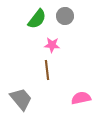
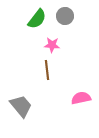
gray trapezoid: moved 7 px down
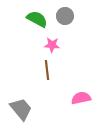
green semicircle: rotated 100 degrees counterclockwise
gray trapezoid: moved 3 px down
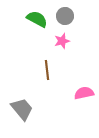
pink star: moved 10 px right, 4 px up; rotated 21 degrees counterclockwise
pink semicircle: moved 3 px right, 5 px up
gray trapezoid: moved 1 px right
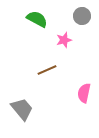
gray circle: moved 17 px right
pink star: moved 2 px right, 1 px up
brown line: rotated 72 degrees clockwise
pink semicircle: rotated 66 degrees counterclockwise
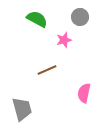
gray circle: moved 2 px left, 1 px down
gray trapezoid: rotated 25 degrees clockwise
